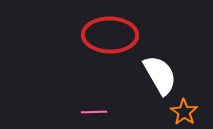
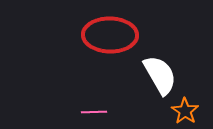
orange star: moved 1 px right, 1 px up
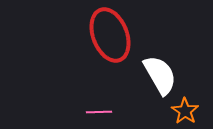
red ellipse: rotated 68 degrees clockwise
pink line: moved 5 px right
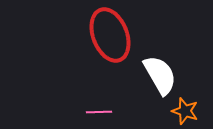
orange star: rotated 16 degrees counterclockwise
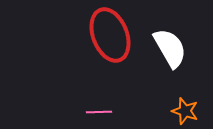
white semicircle: moved 10 px right, 27 px up
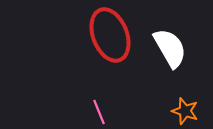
pink line: rotated 70 degrees clockwise
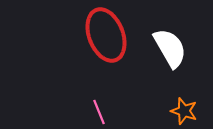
red ellipse: moved 4 px left
orange star: moved 1 px left
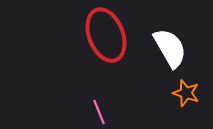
orange star: moved 2 px right, 18 px up
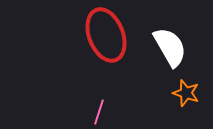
white semicircle: moved 1 px up
pink line: rotated 40 degrees clockwise
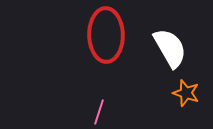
red ellipse: rotated 20 degrees clockwise
white semicircle: moved 1 px down
